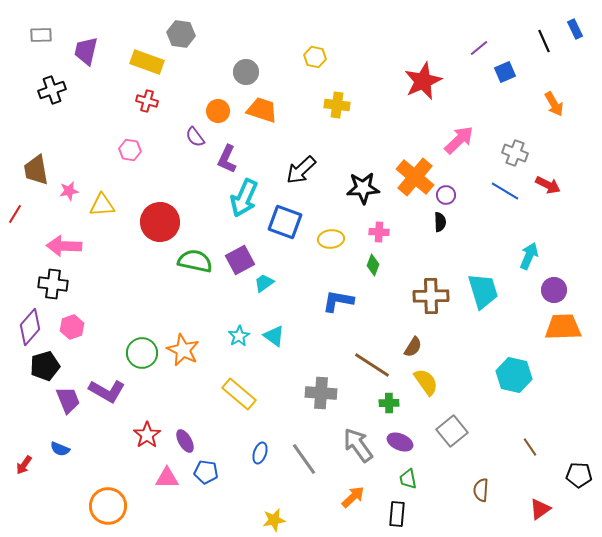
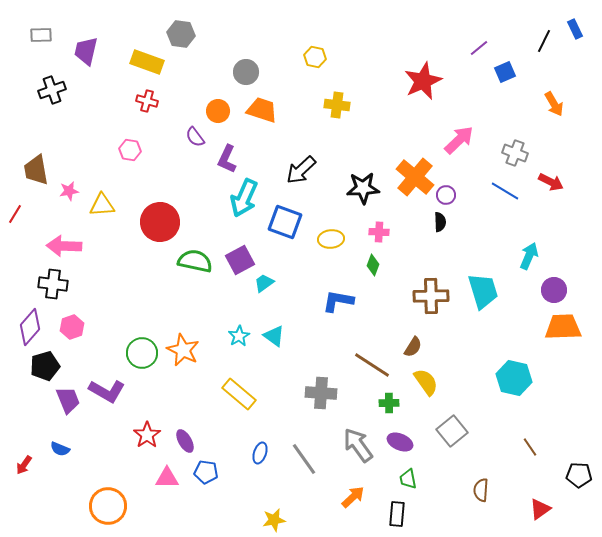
black line at (544, 41): rotated 50 degrees clockwise
red arrow at (548, 185): moved 3 px right, 3 px up
cyan hexagon at (514, 375): moved 3 px down
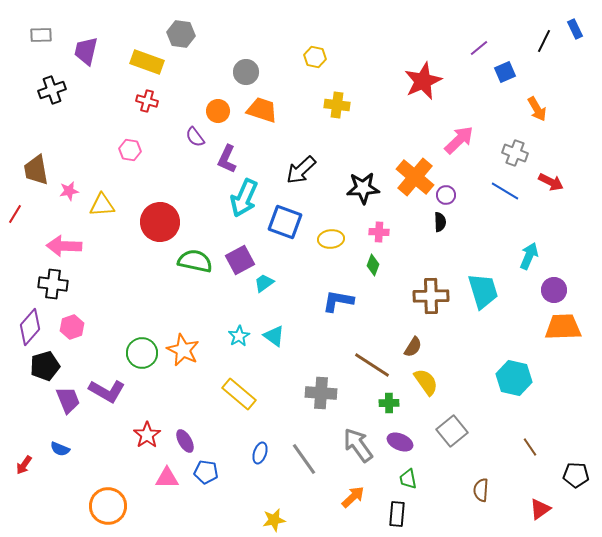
orange arrow at (554, 104): moved 17 px left, 5 px down
black pentagon at (579, 475): moved 3 px left
